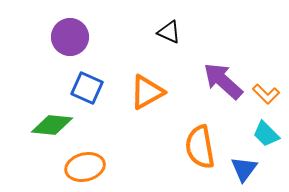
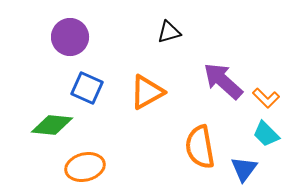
black triangle: rotated 40 degrees counterclockwise
orange L-shape: moved 4 px down
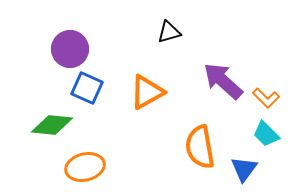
purple circle: moved 12 px down
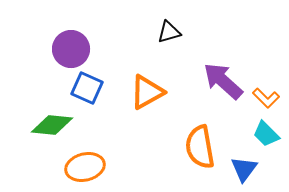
purple circle: moved 1 px right
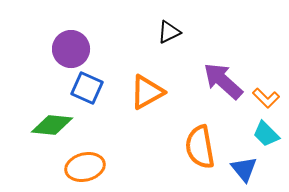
black triangle: rotated 10 degrees counterclockwise
blue triangle: rotated 16 degrees counterclockwise
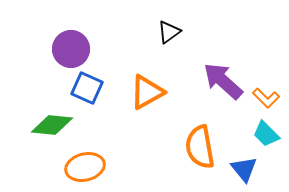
black triangle: rotated 10 degrees counterclockwise
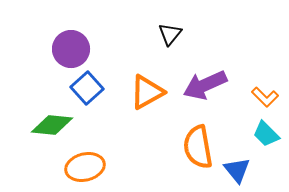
black triangle: moved 1 px right, 2 px down; rotated 15 degrees counterclockwise
purple arrow: moved 18 px left, 4 px down; rotated 66 degrees counterclockwise
blue square: rotated 24 degrees clockwise
orange L-shape: moved 1 px left, 1 px up
orange semicircle: moved 2 px left
blue triangle: moved 7 px left, 1 px down
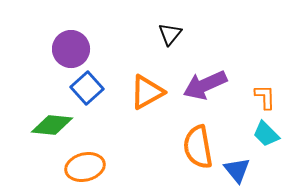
orange L-shape: rotated 136 degrees counterclockwise
